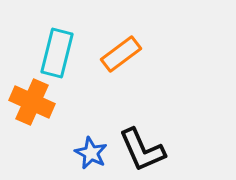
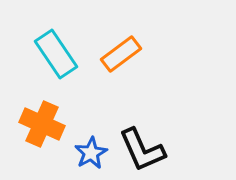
cyan rectangle: moved 1 px left, 1 px down; rotated 48 degrees counterclockwise
orange cross: moved 10 px right, 22 px down
blue star: rotated 16 degrees clockwise
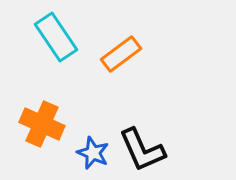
cyan rectangle: moved 17 px up
blue star: moved 2 px right; rotated 20 degrees counterclockwise
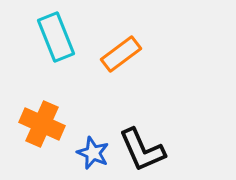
cyan rectangle: rotated 12 degrees clockwise
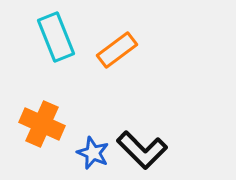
orange rectangle: moved 4 px left, 4 px up
black L-shape: rotated 21 degrees counterclockwise
